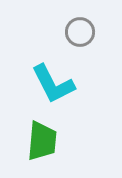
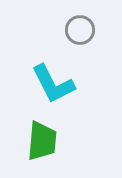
gray circle: moved 2 px up
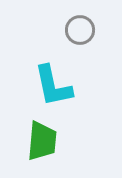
cyan L-shape: moved 2 px down; rotated 15 degrees clockwise
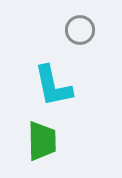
green trapezoid: rotated 6 degrees counterclockwise
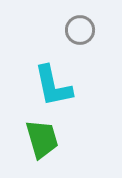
green trapezoid: moved 2 px up; rotated 15 degrees counterclockwise
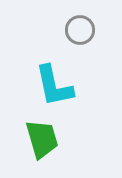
cyan L-shape: moved 1 px right
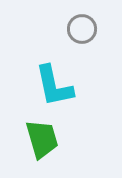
gray circle: moved 2 px right, 1 px up
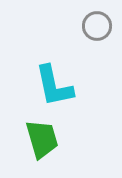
gray circle: moved 15 px right, 3 px up
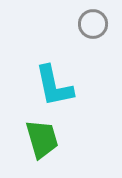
gray circle: moved 4 px left, 2 px up
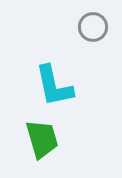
gray circle: moved 3 px down
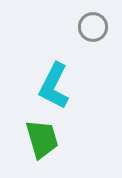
cyan L-shape: rotated 39 degrees clockwise
